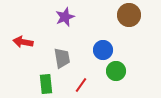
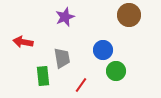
green rectangle: moved 3 px left, 8 px up
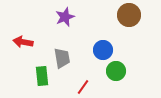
green rectangle: moved 1 px left
red line: moved 2 px right, 2 px down
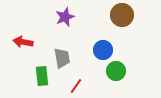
brown circle: moved 7 px left
red line: moved 7 px left, 1 px up
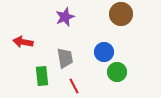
brown circle: moved 1 px left, 1 px up
blue circle: moved 1 px right, 2 px down
gray trapezoid: moved 3 px right
green circle: moved 1 px right, 1 px down
red line: moved 2 px left; rotated 63 degrees counterclockwise
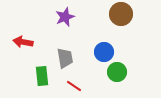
red line: rotated 28 degrees counterclockwise
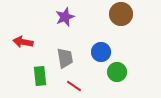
blue circle: moved 3 px left
green rectangle: moved 2 px left
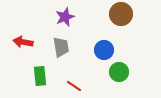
blue circle: moved 3 px right, 2 px up
gray trapezoid: moved 4 px left, 11 px up
green circle: moved 2 px right
